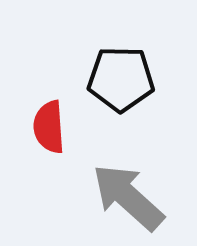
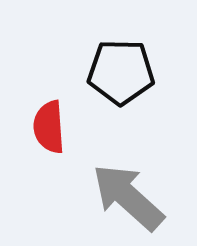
black pentagon: moved 7 px up
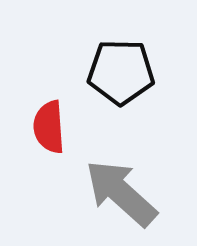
gray arrow: moved 7 px left, 4 px up
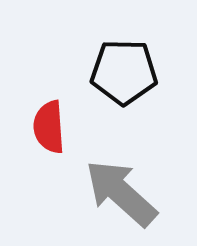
black pentagon: moved 3 px right
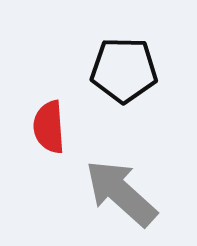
black pentagon: moved 2 px up
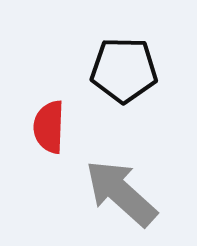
red semicircle: rotated 6 degrees clockwise
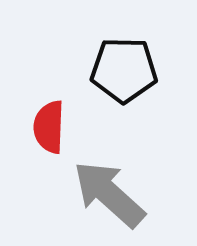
gray arrow: moved 12 px left, 1 px down
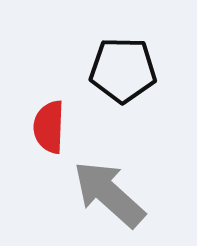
black pentagon: moved 1 px left
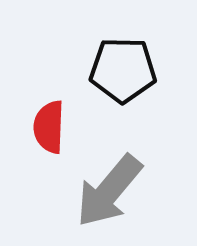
gray arrow: moved 3 px up; rotated 92 degrees counterclockwise
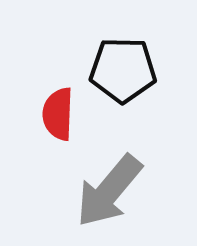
red semicircle: moved 9 px right, 13 px up
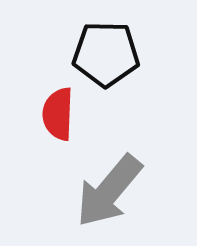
black pentagon: moved 17 px left, 16 px up
